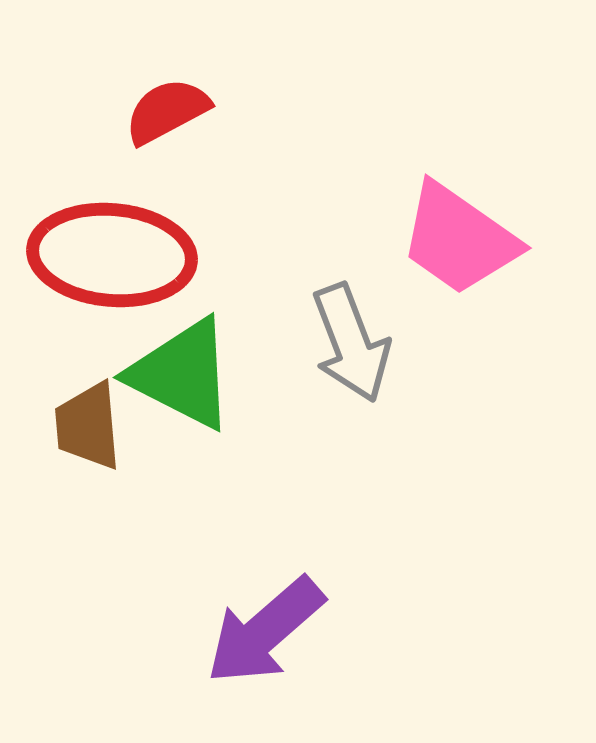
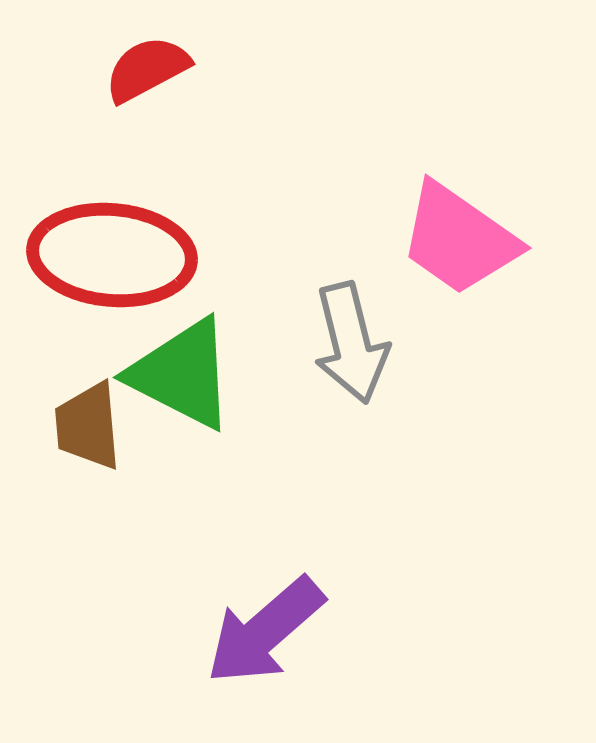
red semicircle: moved 20 px left, 42 px up
gray arrow: rotated 7 degrees clockwise
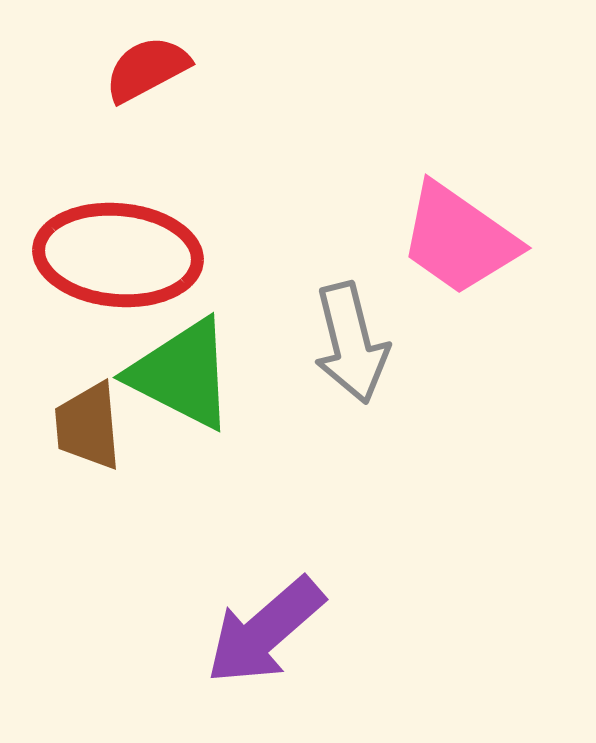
red ellipse: moved 6 px right
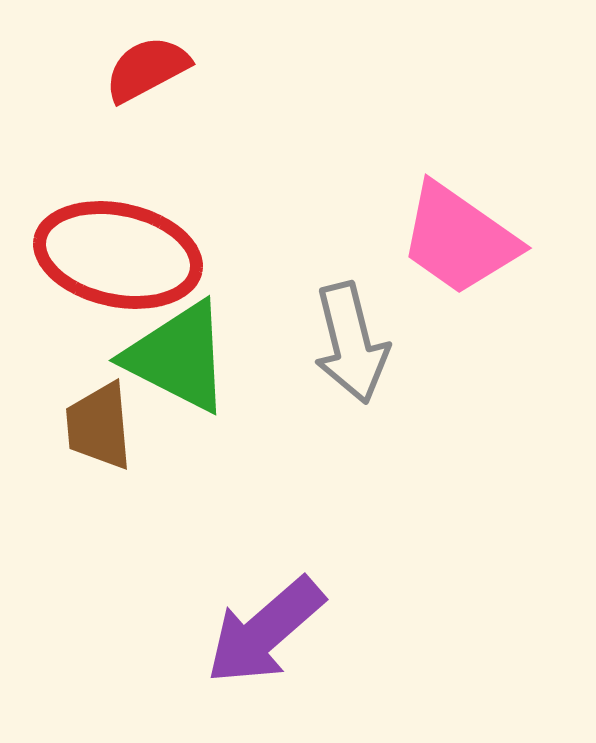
red ellipse: rotated 7 degrees clockwise
green triangle: moved 4 px left, 17 px up
brown trapezoid: moved 11 px right
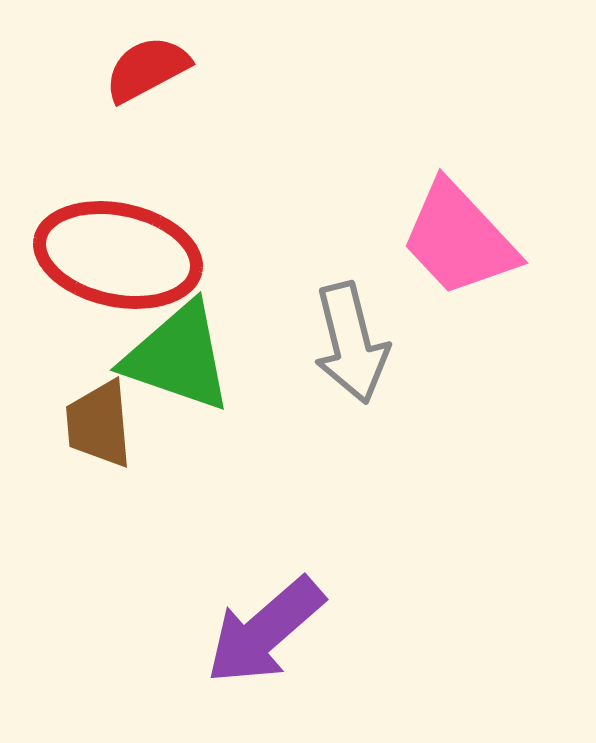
pink trapezoid: rotated 12 degrees clockwise
green triangle: rotated 8 degrees counterclockwise
brown trapezoid: moved 2 px up
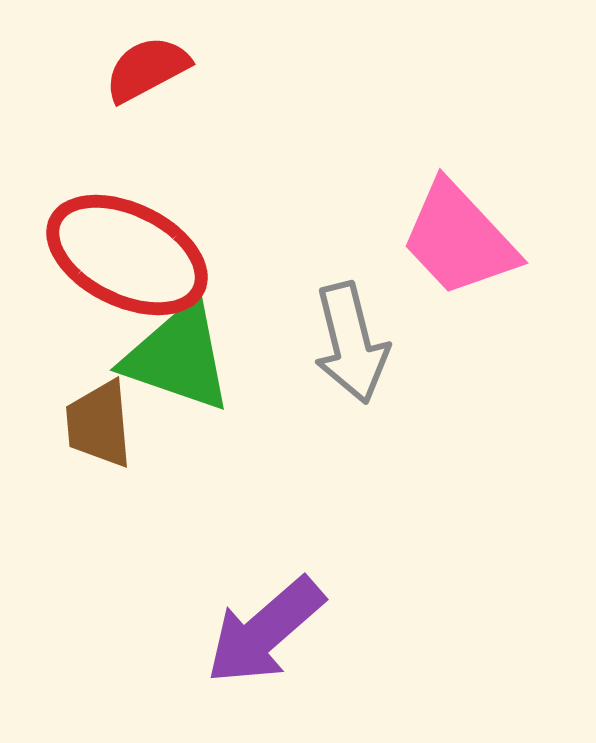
red ellipse: moved 9 px right; rotated 14 degrees clockwise
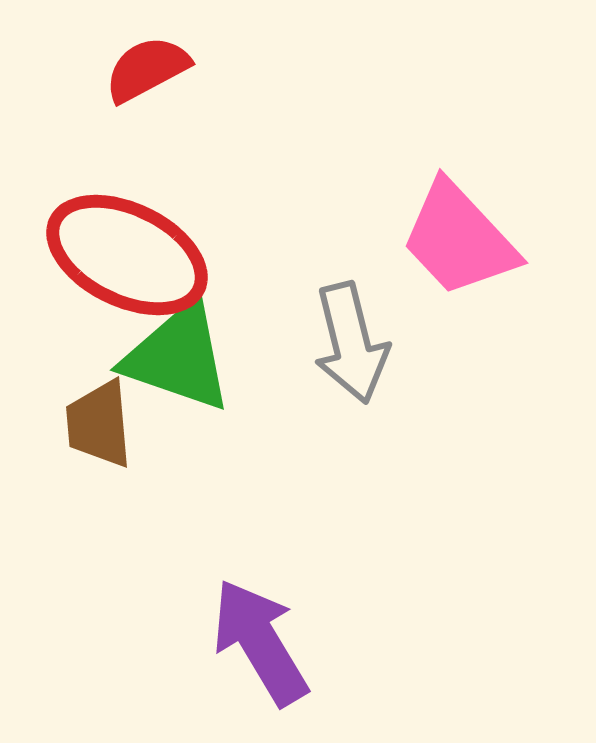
purple arrow: moved 5 px left, 11 px down; rotated 100 degrees clockwise
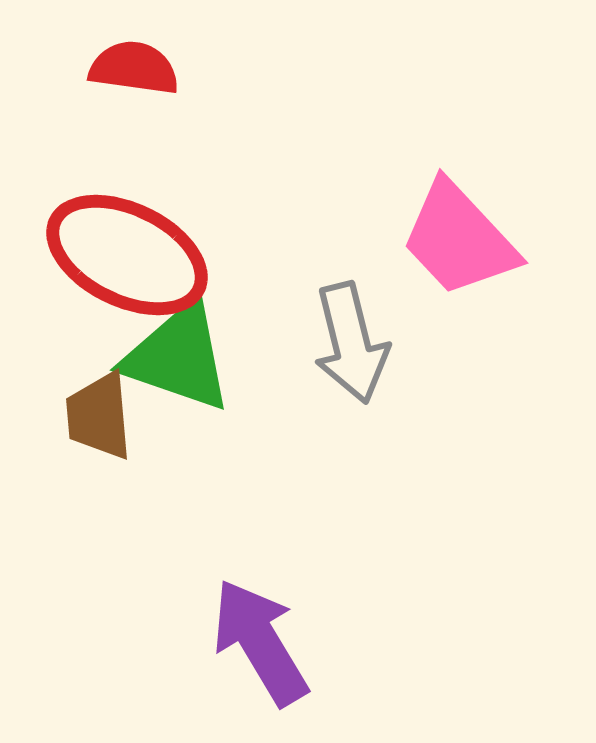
red semicircle: moved 13 px left, 1 px up; rotated 36 degrees clockwise
brown trapezoid: moved 8 px up
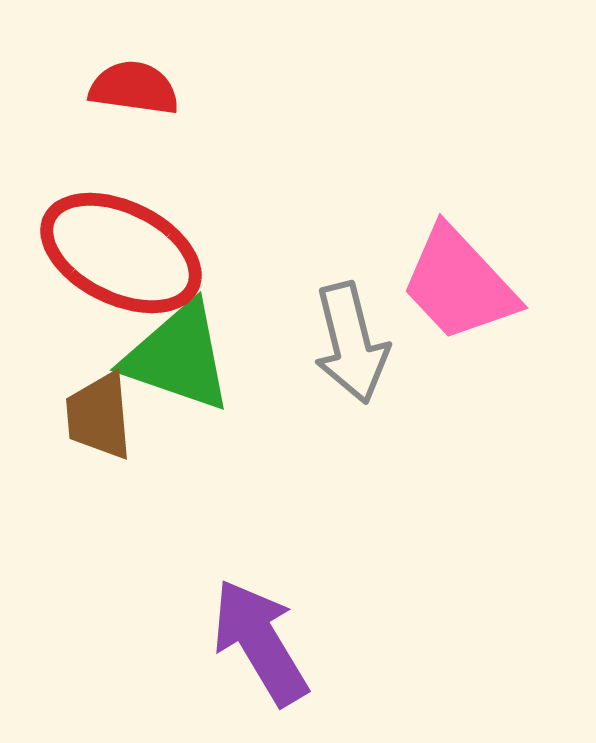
red semicircle: moved 20 px down
pink trapezoid: moved 45 px down
red ellipse: moved 6 px left, 2 px up
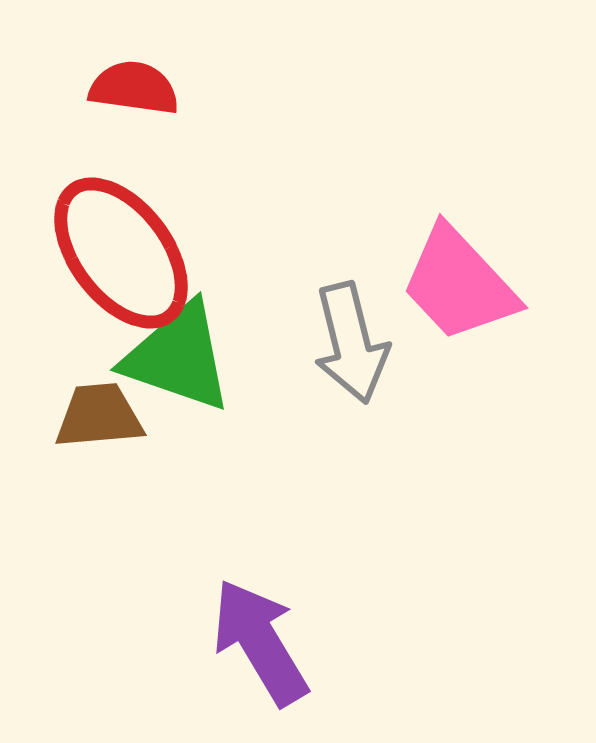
red ellipse: rotated 27 degrees clockwise
brown trapezoid: rotated 90 degrees clockwise
